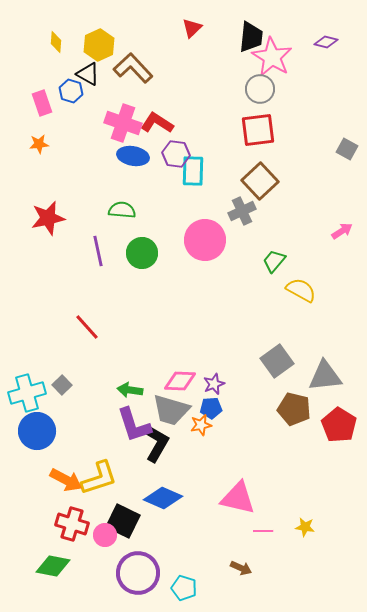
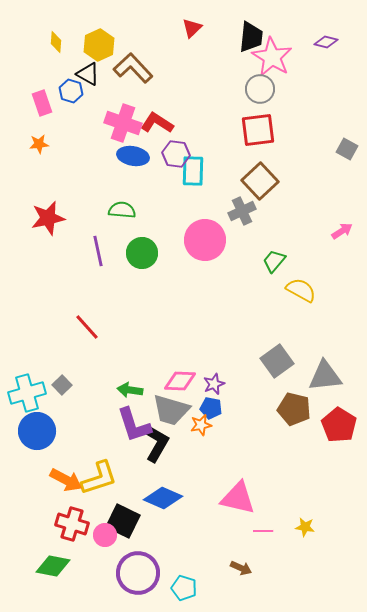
blue pentagon at (211, 408): rotated 15 degrees clockwise
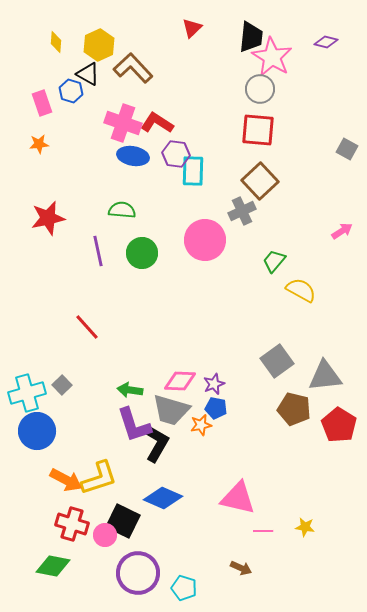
red square at (258, 130): rotated 12 degrees clockwise
blue pentagon at (211, 408): moved 5 px right
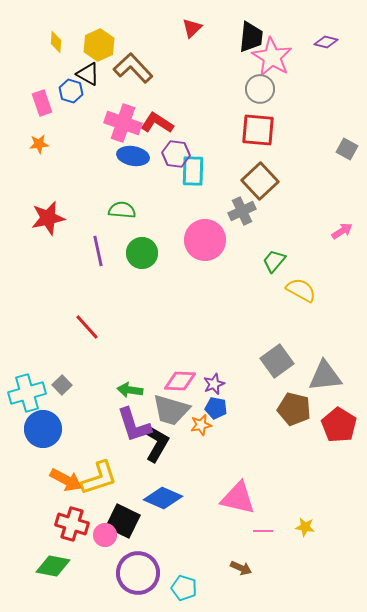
blue circle at (37, 431): moved 6 px right, 2 px up
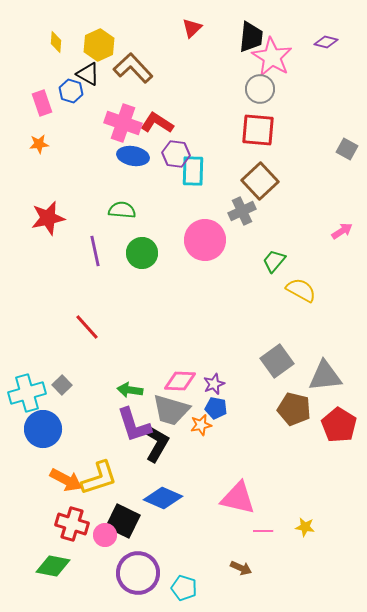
purple line at (98, 251): moved 3 px left
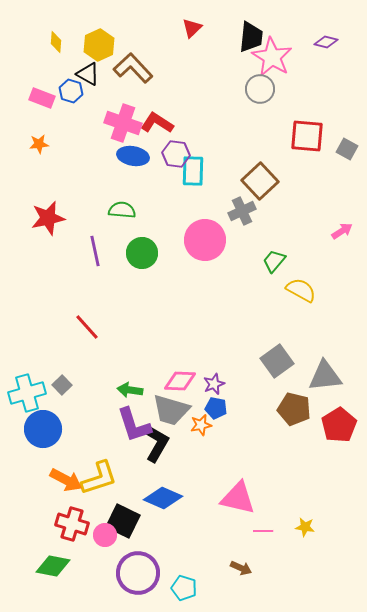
pink rectangle at (42, 103): moved 5 px up; rotated 50 degrees counterclockwise
red square at (258, 130): moved 49 px right, 6 px down
red pentagon at (339, 425): rotated 8 degrees clockwise
